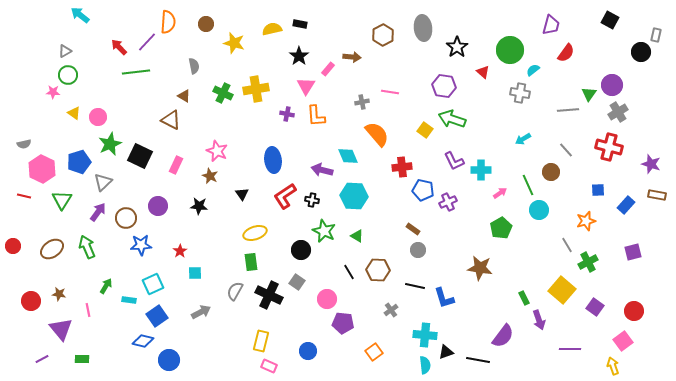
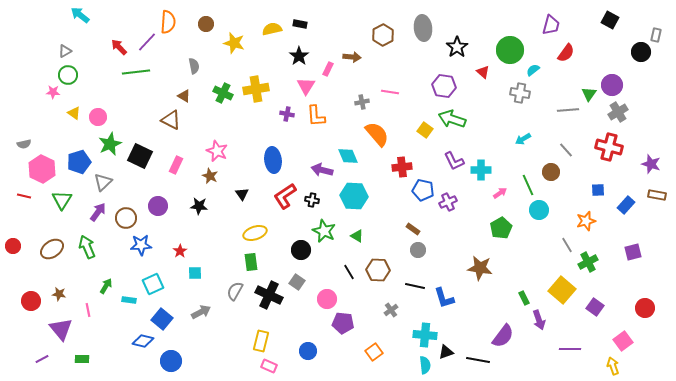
pink rectangle at (328, 69): rotated 16 degrees counterclockwise
red circle at (634, 311): moved 11 px right, 3 px up
blue square at (157, 316): moved 5 px right, 3 px down; rotated 15 degrees counterclockwise
blue circle at (169, 360): moved 2 px right, 1 px down
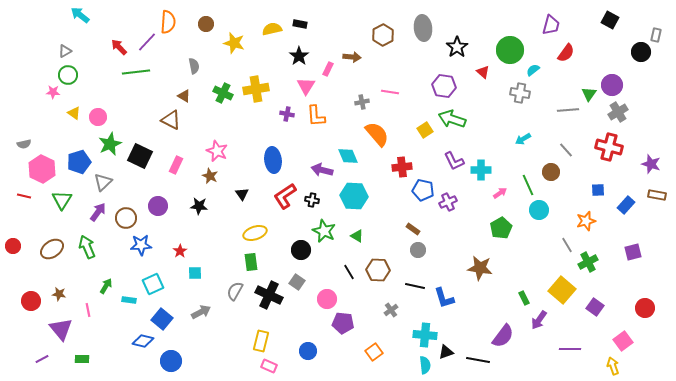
yellow square at (425, 130): rotated 21 degrees clockwise
purple arrow at (539, 320): rotated 54 degrees clockwise
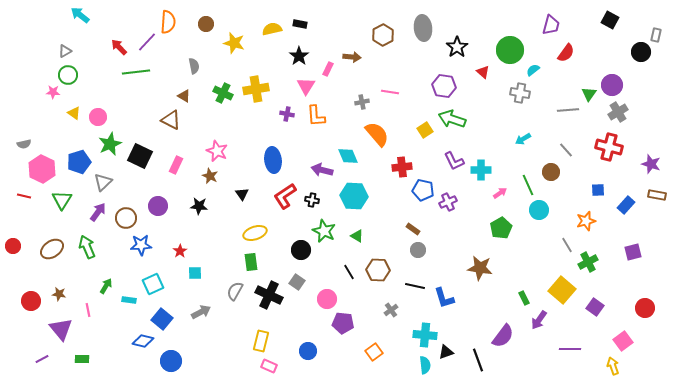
black line at (478, 360): rotated 60 degrees clockwise
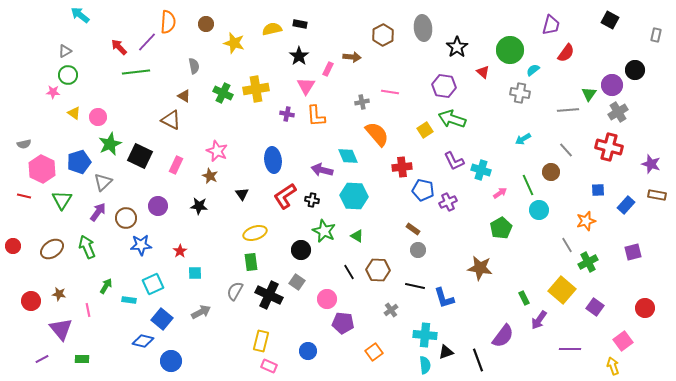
black circle at (641, 52): moved 6 px left, 18 px down
cyan cross at (481, 170): rotated 18 degrees clockwise
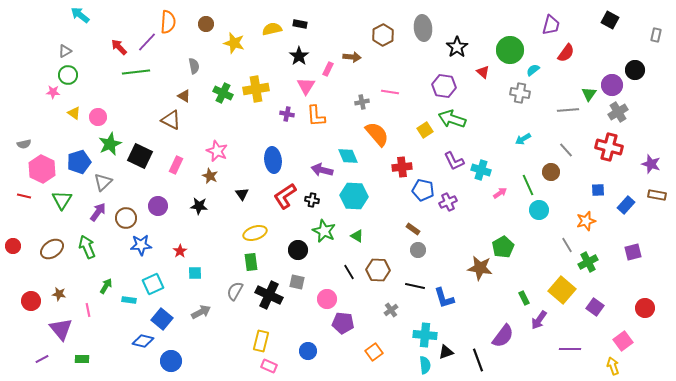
green pentagon at (501, 228): moved 2 px right, 19 px down
black circle at (301, 250): moved 3 px left
gray square at (297, 282): rotated 21 degrees counterclockwise
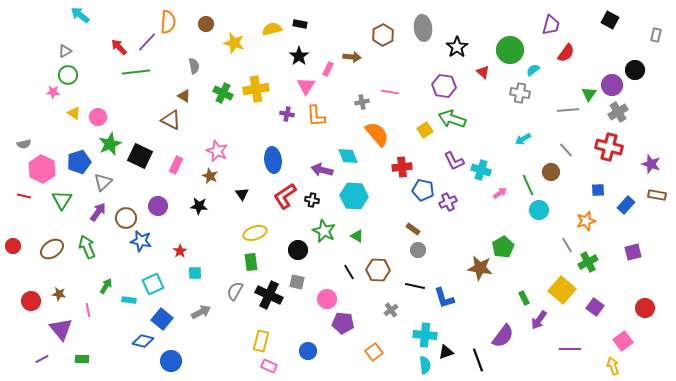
blue star at (141, 245): moved 4 px up; rotated 15 degrees clockwise
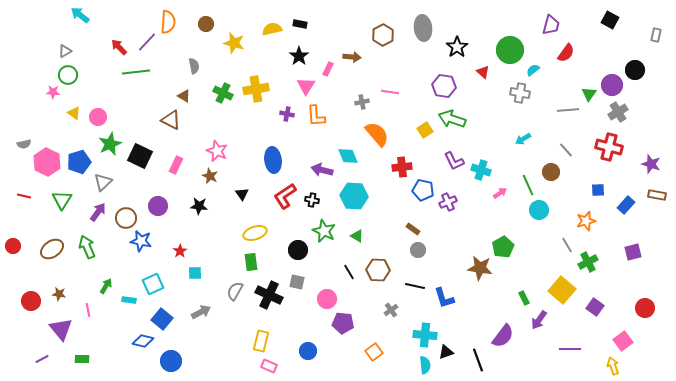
pink hexagon at (42, 169): moved 5 px right, 7 px up
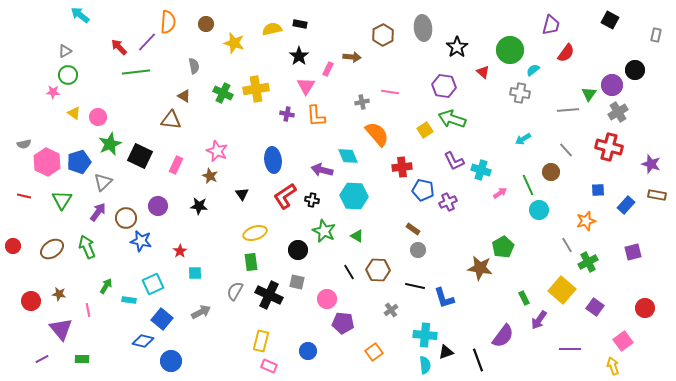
brown triangle at (171, 120): rotated 20 degrees counterclockwise
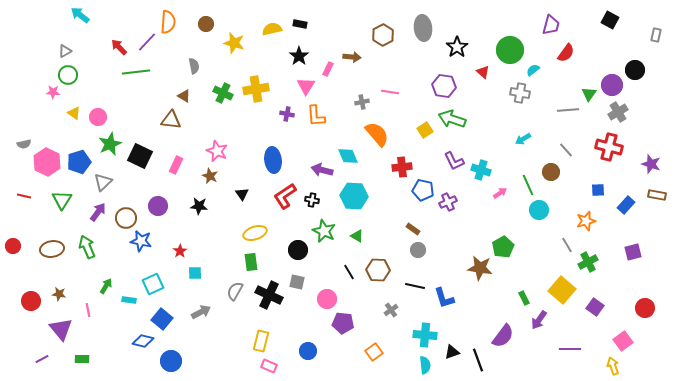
brown ellipse at (52, 249): rotated 25 degrees clockwise
black triangle at (446, 352): moved 6 px right
